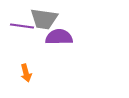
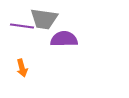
purple semicircle: moved 5 px right, 2 px down
orange arrow: moved 4 px left, 5 px up
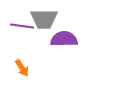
gray trapezoid: rotated 8 degrees counterclockwise
orange arrow: rotated 18 degrees counterclockwise
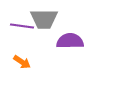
purple semicircle: moved 6 px right, 2 px down
orange arrow: moved 6 px up; rotated 24 degrees counterclockwise
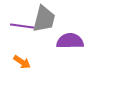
gray trapezoid: rotated 76 degrees counterclockwise
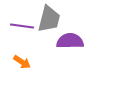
gray trapezoid: moved 5 px right
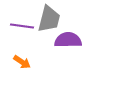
purple semicircle: moved 2 px left, 1 px up
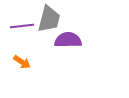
purple line: rotated 15 degrees counterclockwise
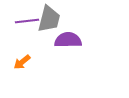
purple line: moved 5 px right, 5 px up
orange arrow: rotated 108 degrees clockwise
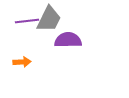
gray trapezoid: rotated 12 degrees clockwise
orange arrow: rotated 144 degrees counterclockwise
